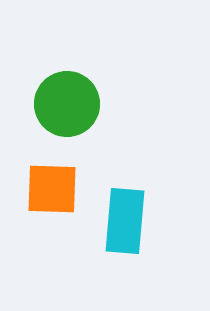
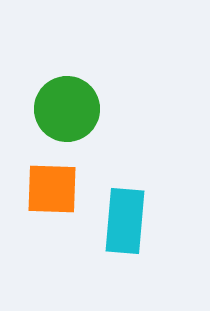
green circle: moved 5 px down
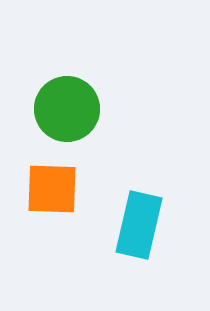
cyan rectangle: moved 14 px right, 4 px down; rotated 8 degrees clockwise
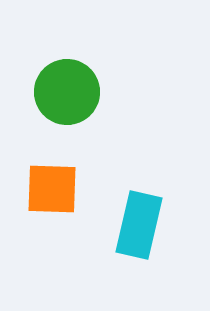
green circle: moved 17 px up
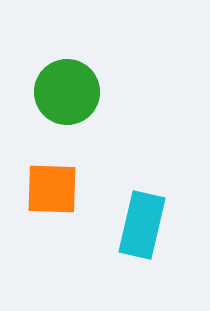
cyan rectangle: moved 3 px right
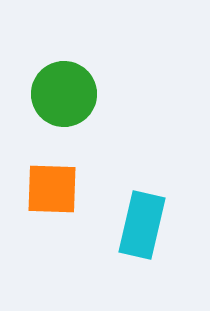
green circle: moved 3 px left, 2 px down
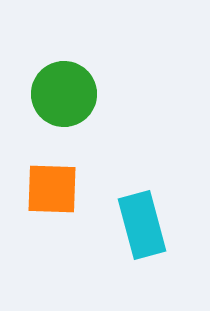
cyan rectangle: rotated 28 degrees counterclockwise
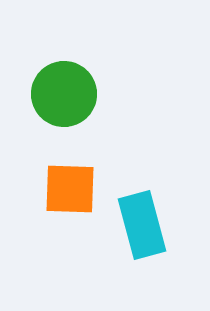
orange square: moved 18 px right
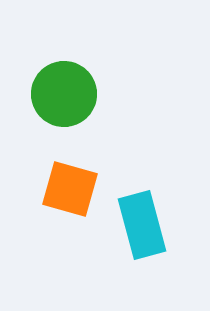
orange square: rotated 14 degrees clockwise
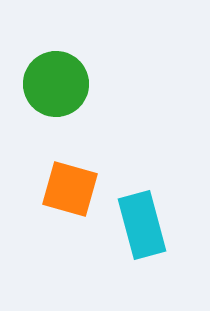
green circle: moved 8 px left, 10 px up
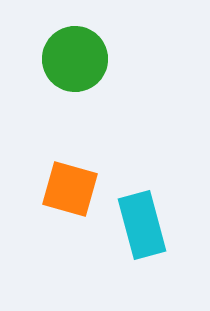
green circle: moved 19 px right, 25 px up
